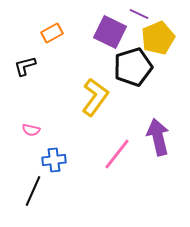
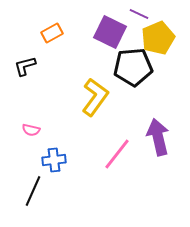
black pentagon: rotated 12 degrees clockwise
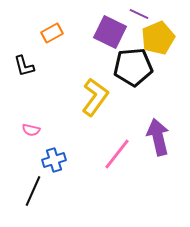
black L-shape: moved 1 px left; rotated 90 degrees counterclockwise
blue cross: rotated 10 degrees counterclockwise
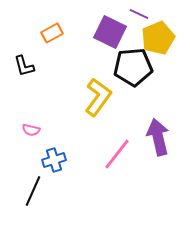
yellow L-shape: moved 3 px right
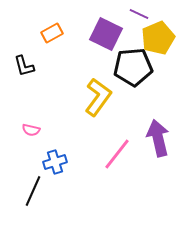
purple square: moved 4 px left, 2 px down
purple arrow: moved 1 px down
blue cross: moved 1 px right, 2 px down
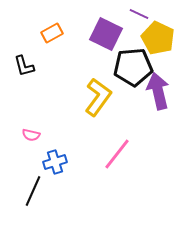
yellow pentagon: rotated 24 degrees counterclockwise
pink semicircle: moved 5 px down
purple arrow: moved 47 px up
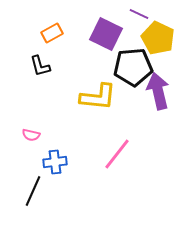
black L-shape: moved 16 px right
yellow L-shape: rotated 60 degrees clockwise
blue cross: rotated 10 degrees clockwise
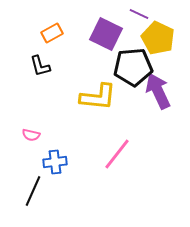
purple arrow: rotated 12 degrees counterclockwise
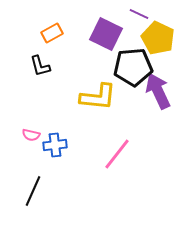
blue cross: moved 17 px up
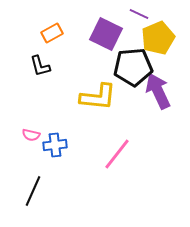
yellow pentagon: rotated 24 degrees clockwise
